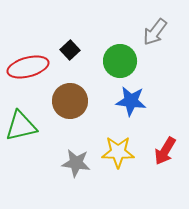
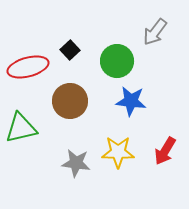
green circle: moved 3 px left
green triangle: moved 2 px down
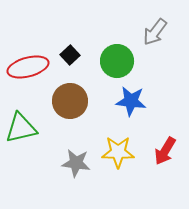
black square: moved 5 px down
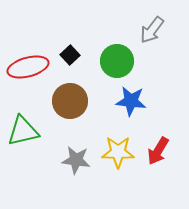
gray arrow: moved 3 px left, 2 px up
green triangle: moved 2 px right, 3 px down
red arrow: moved 7 px left
gray star: moved 3 px up
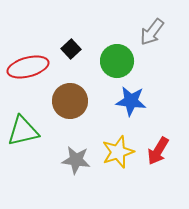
gray arrow: moved 2 px down
black square: moved 1 px right, 6 px up
yellow star: rotated 20 degrees counterclockwise
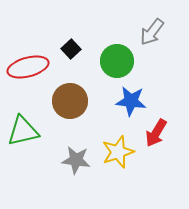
red arrow: moved 2 px left, 18 px up
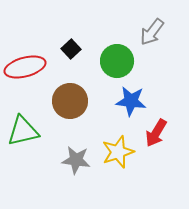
red ellipse: moved 3 px left
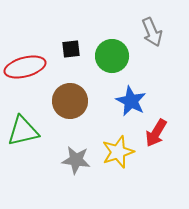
gray arrow: rotated 60 degrees counterclockwise
black square: rotated 36 degrees clockwise
green circle: moved 5 px left, 5 px up
blue star: rotated 20 degrees clockwise
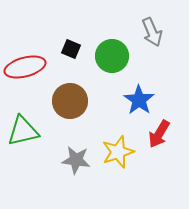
black square: rotated 30 degrees clockwise
blue star: moved 8 px right, 1 px up; rotated 8 degrees clockwise
red arrow: moved 3 px right, 1 px down
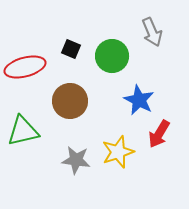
blue star: rotated 8 degrees counterclockwise
